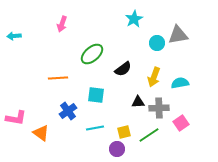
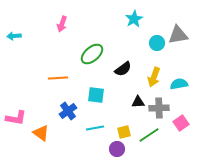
cyan semicircle: moved 1 px left, 1 px down
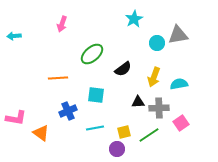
blue cross: rotated 12 degrees clockwise
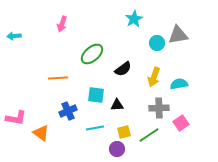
black triangle: moved 21 px left, 3 px down
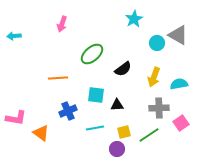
gray triangle: rotated 40 degrees clockwise
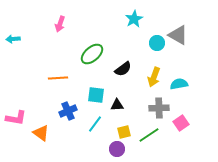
pink arrow: moved 2 px left
cyan arrow: moved 1 px left, 3 px down
cyan line: moved 4 px up; rotated 42 degrees counterclockwise
